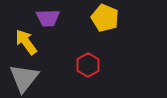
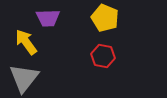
red hexagon: moved 15 px right, 9 px up; rotated 20 degrees counterclockwise
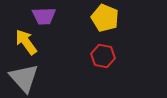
purple trapezoid: moved 4 px left, 2 px up
gray triangle: rotated 20 degrees counterclockwise
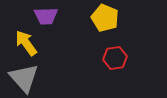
purple trapezoid: moved 2 px right
yellow arrow: moved 1 px down
red hexagon: moved 12 px right, 2 px down; rotated 20 degrees counterclockwise
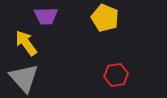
red hexagon: moved 1 px right, 17 px down
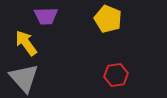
yellow pentagon: moved 3 px right, 1 px down
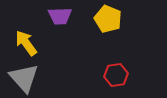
purple trapezoid: moved 14 px right
